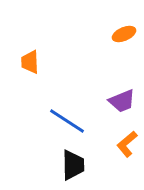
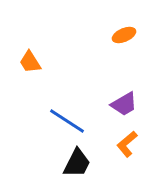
orange ellipse: moved 1 px down
orange trapezoid: rotated 30 degrees counterclockwise
purple trapezoid: moved 2 px right, 3 px down; rotated 8 degrees counterclockwise
black trapezoid: moved 4 px right, 2 px up; rotated 28 degrees clockwise
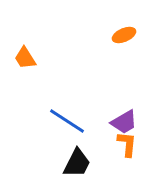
orange trapezoid: moved 5 px left, 4 px up
purple trapezoid: moved 18 px down
orange L-shape: rotated 136 degrees clockwise
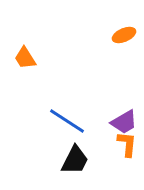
black trapezoid: moved 2 px left, 3 px up
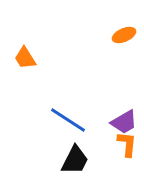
blue line: moved 1 px right, 1 px up
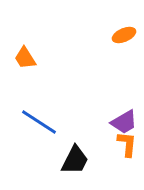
blue line: moved 29 px left, 2 px down
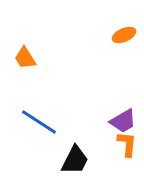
purple trapezoid: moved 1 px left, 1 px up
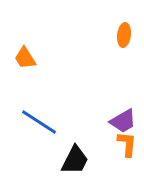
orange ellipse: rotated 60 degrees counterclockwise
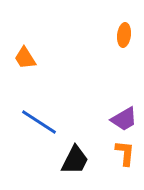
purple trapezoid: moved 1 px right, 2 px up
orange L-shape: moved 2 px left, 9 px down
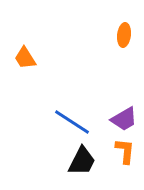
blue line: moved 33 px right
orange L-shape: moved 2 px up
black trapezoid: moved 7 px right, 1 px down
